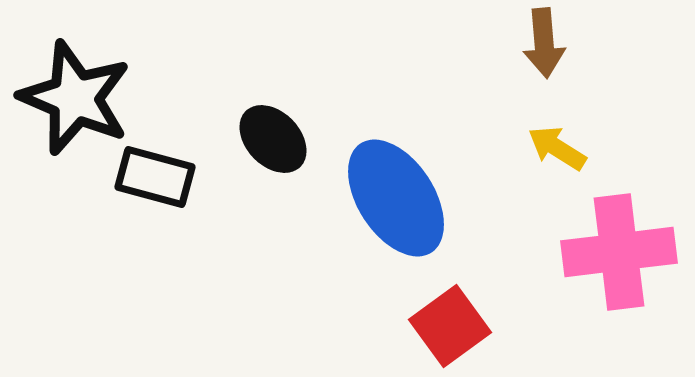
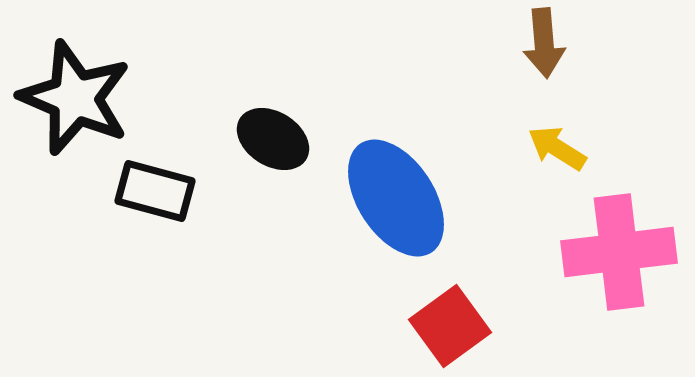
black ellipse: rotated 14 degrees counterclockwise
black rectangle: moved 14 px down
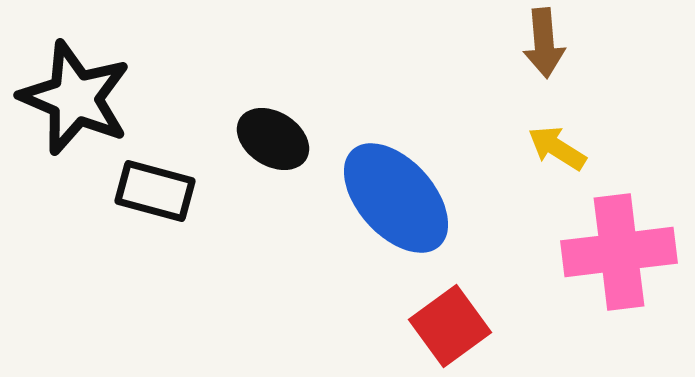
blue ellipse: rotated 9 degrees counterclockwise
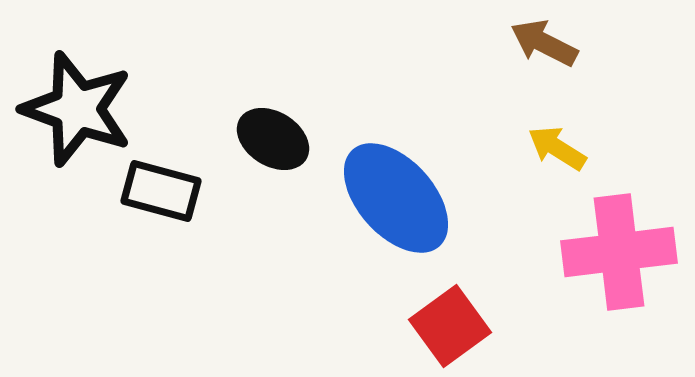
brown arrow: rotated 122 degrees clockwise
black star: moved 2 px right, 11 px down; rotated 3 degrees counterclockwise
black rectangle: moved 6 px right
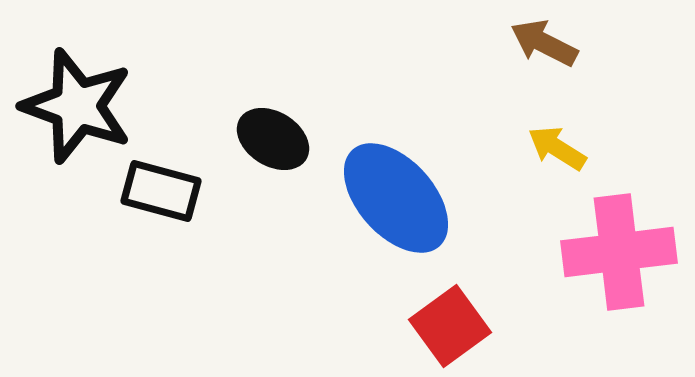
black star: moved 3 px up
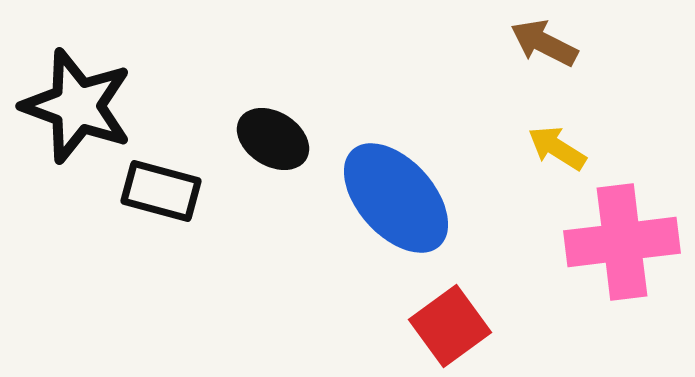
pink cross: moved 3 px right, 10 px up
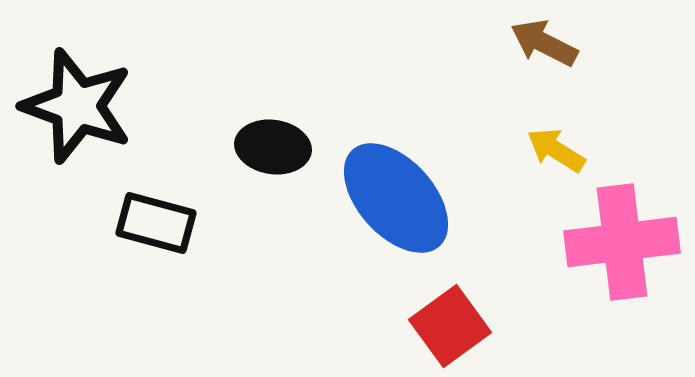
black ellipse: moved 8 px down; rotated 24 degrees counterclockwise
yellow arrow: moved 1 px left, 2 px down
black rectangle: moved 5 px left, 32 px down
